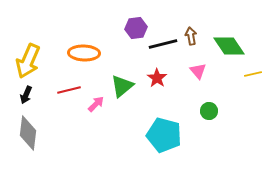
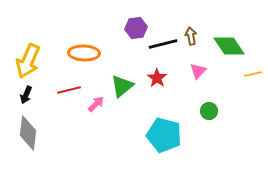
pink triangle: rotated 24 degrees clockwise
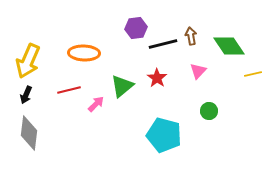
gray diamond: moved 1 px right
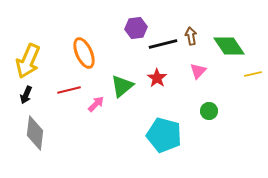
orange ellipse: rotated 64 degrees clockwise
gray diamond: moved 6 px right
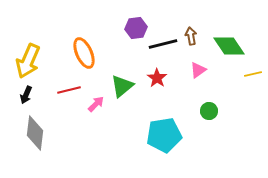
pink triangle: moved 1 px up; rotated 12 degrees clockwise
cyan pentagon: rotated 24 degrees counterclockwise
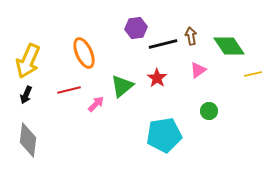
gray diamond: moved 7 px left, 7 px down
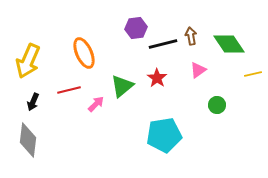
green diamond: moved 2 px up
black arrow: moved 7 px right, 7 px down
green circle: moved 8 px right, 6 px up
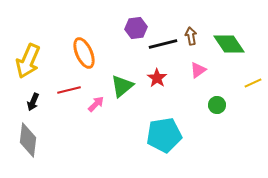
yellow line: moved 9 px down; rotated 12 degrees counterclockwise
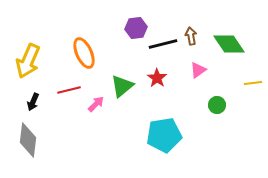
yellow line: rotated 18 degrees clockwise
